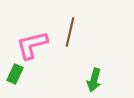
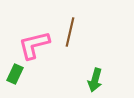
pink L-shape: moved 2 px right
green arrow: moved 1 px right
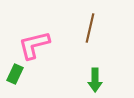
brown line: moved 20 px right, 4 px up
green arrow: rotated 15 degrees counterclockwise
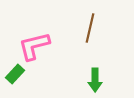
pink L-shape: moved 1 px down
green rectangle: rotated 18 degrees clockwise
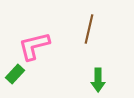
brown line: moved 1 px left, 1 px down
green arrow: moved 3 px right
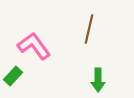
pink L-shape: rotated 68 degrees clockwise
green rectangle: moved 2 px left, 2 px down
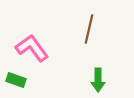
pink L-shape: moved 2 px left, 2 px down
green rectangle: moved 3 px right, 4 px down; rotated 66 degrees clockwise
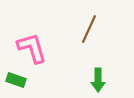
brown line: rotated 12 degrees clockwise
pink L-shape: rotated 20 degrees clockwise
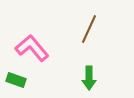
pink L-shape: rotated 24 degrees counterclockwise
green arrow: moved 9 px left, 2 px up
